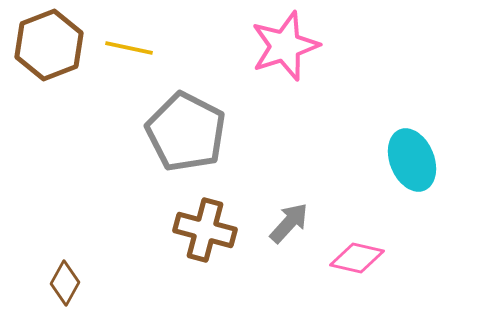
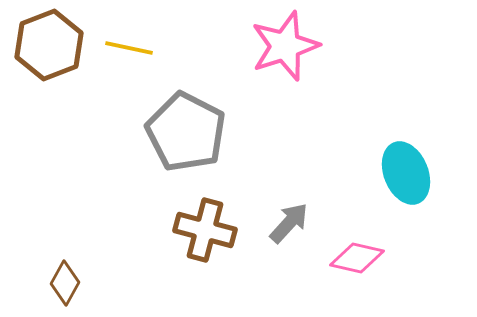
cyan ellipse: moved 6 px left, 13 px down
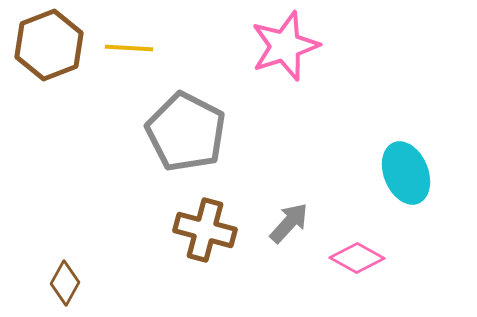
yellow line: rotated 9 degrees counterclockwise
pink diamond: rotated 16 degrees clockwise
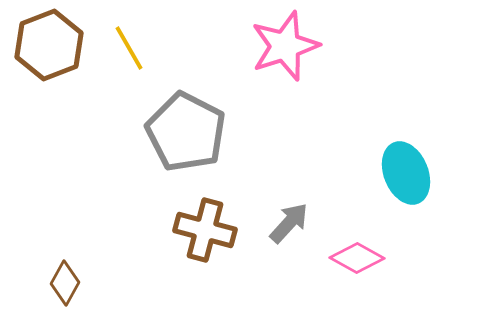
yellow line: rotated 57 degrees clockwise
